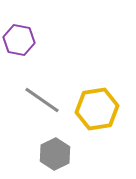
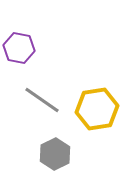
purple hexagon: moved 8 px down
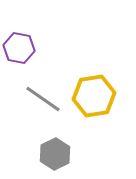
gray line: moved 1 px right, 1 px up
yellow hexagon: moved 3 px left, 13 px up
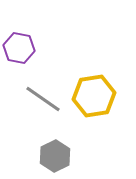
gray hexagon: moved 2 px down
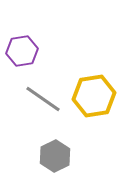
purple hexagon: moved 3 px right, 3 px down; rotated 20 degrees counterclockwise
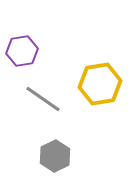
yellow hexagon: moved 6 px right, 12 px up
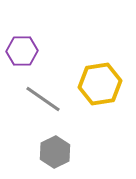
purple hexagon: rotated 8 degrees clockwise
gray hexagon: moved 4 px up
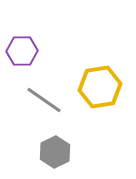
yellow hexagon: moved 3 px down
gray line: moved 1 px right, 1 px down
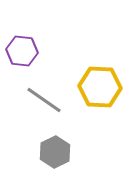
purple hexagon: rotated 8 degrees clockwise
yellow hexagon: rotated 12 degrees clockwise
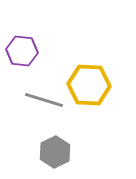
yellow hexagon: moved 11 px left, 2 px up
gray line: rotated 18 degrees counterclockwise
